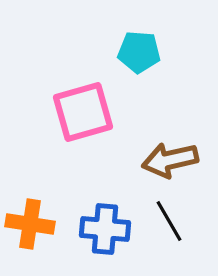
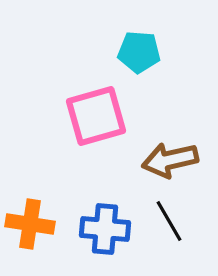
pink square: moved 13 px right, 4 px down
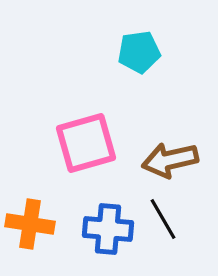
cyan pentagon: rotated 12 degrees counterclockwise
pink square: moved 10 px left, 27 px down
black line: moved 6 px left, 2 px up
blue cross: moved 3 px right
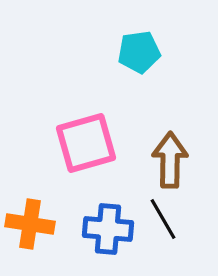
brown arrow: rotated 104 degrees clockwise
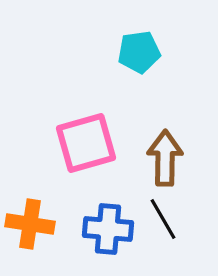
brown arrow: moved 5 px left, 2 px up
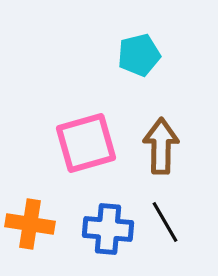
cyan pentagon: moved 3 px down; rotated 6 degrees counterclockwise
brown arrow: moved 4 px left, 12 px up
black line: moved 2 px right, 3 px down
